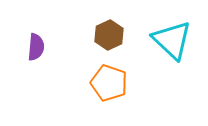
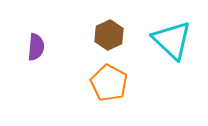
orange pentagon: rotated 9 degrees clockwise
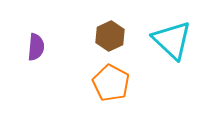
brown hexagon: moved 1 px right, 1 px down
orange pentagon: moved 2 px right
